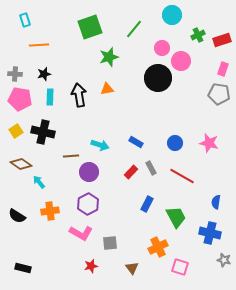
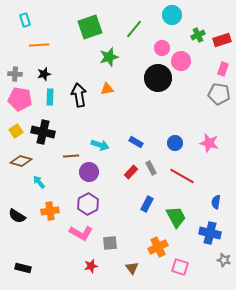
brown diamond at (21, 164): moved 3 px up; rotated 20 degrees counterclockwise
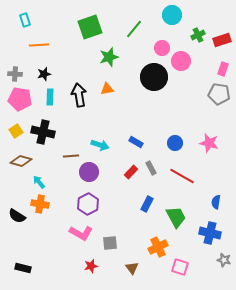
black circle at (158, 78): moved 4 px left, 1 px up
orange cross at (50, 211): moved 10 px left, 7 px up; rotated 18 degrees clockwise
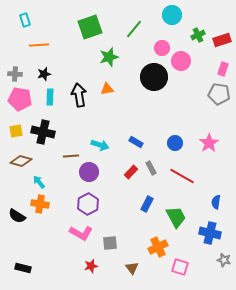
yellow square at (16, 131): rotated 24 degrees clockwise
pink star at (209, 143): rotated 24 degrees clockwise
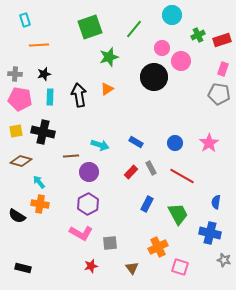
orange triangle at (107, 89): rotated 24 degrees counterclockwise
green trapezoid at (176, 217): moved 2 px right, 3 px up
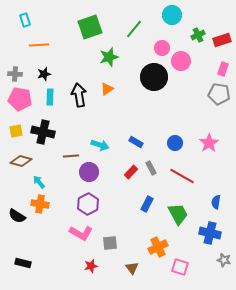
black rectangle at (23, 268): moved 5 px up
